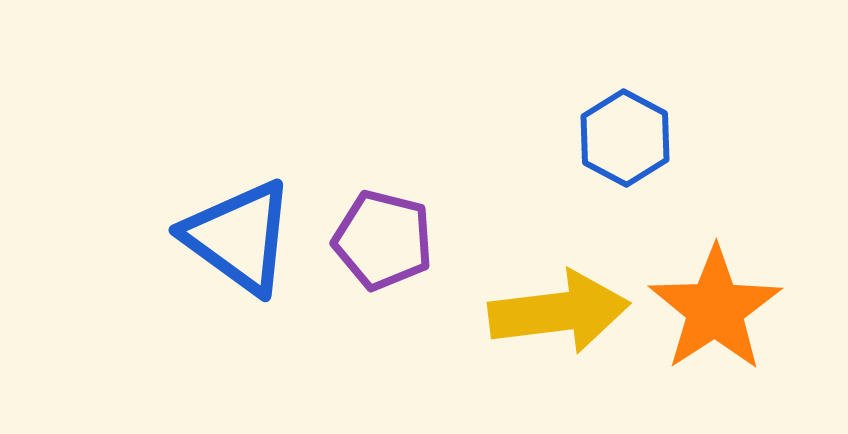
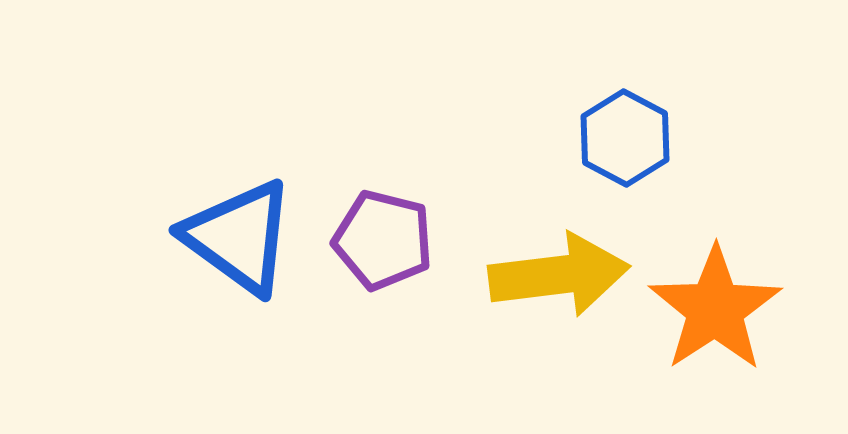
yellow arrow: moved 37 px up
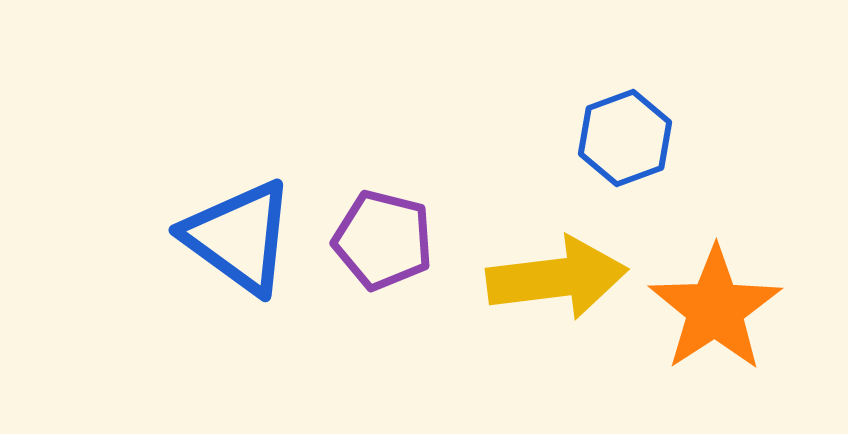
blue hexagon: rotated 12 degrees clockwise
yellow arrow: moved 2 px left, 3 px down
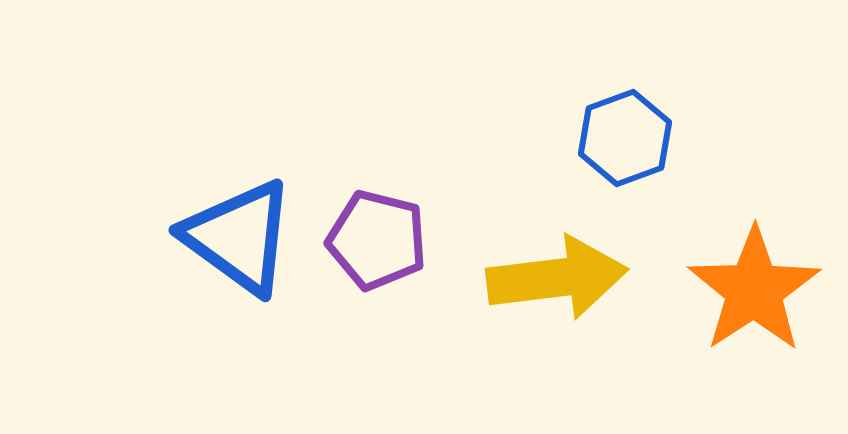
purple pentagon: moved 6 px left
orange star: moved 39 px right, 19 px up
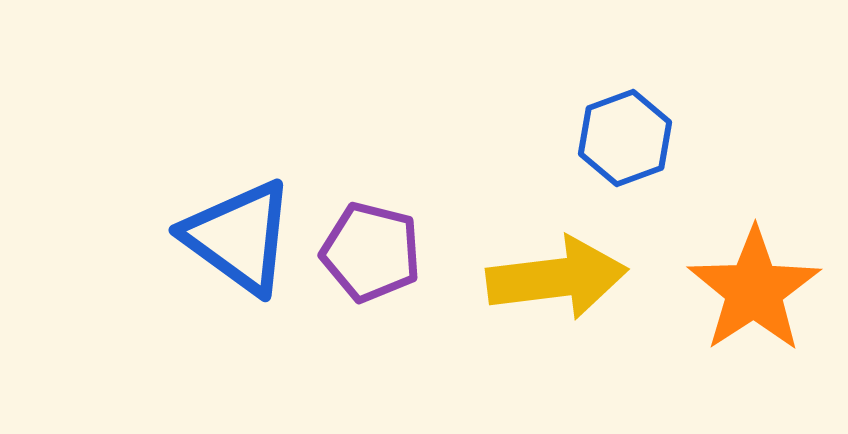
purple pentagon: moved 6 px left, 12 px down
